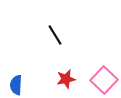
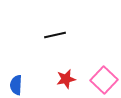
black line: rotated 70 degrees counterclockwise
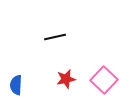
black line: moved 2 px down
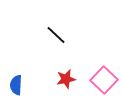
black line: moved 1 px right, 2 px up; rotated 55 degrees clockwise
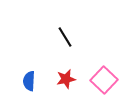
black line: moved 9 px right, 2 px down; rotated 15 degrees clockwise
blue semicircle: moved 13 px right, 4 px up
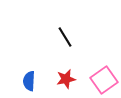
pink square: rotated 12 degrees clockwise
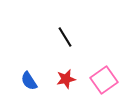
blue semicircle: rotated 36 degrees counterclockwise
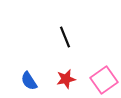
black line: rotated 10 degrees clockwise
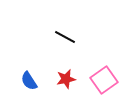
black line: rotated 40 degrees counterclockwise
